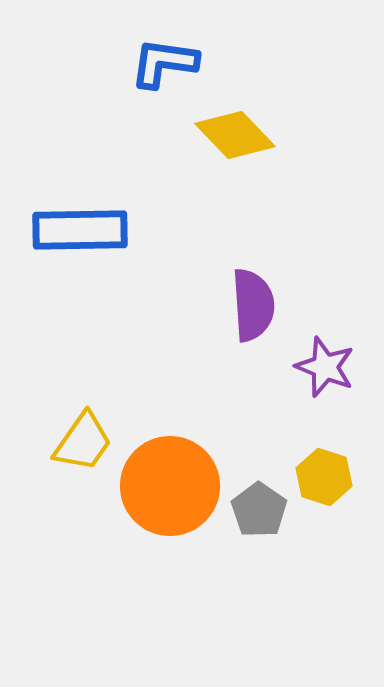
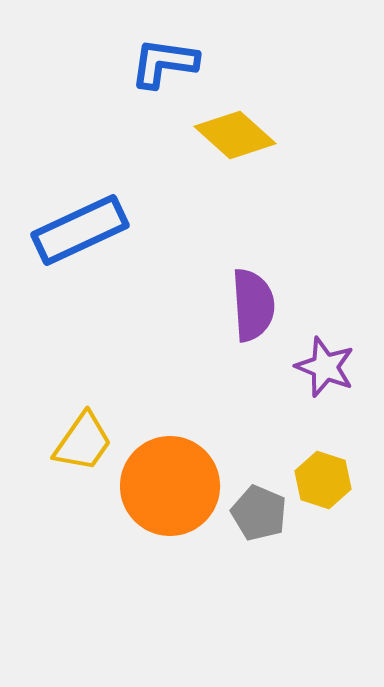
yellow diamond: rotated 4 degrees counterclockwise
blue rectangle: rotated 24 degrees counterclockwise
yellow hexagon: moved 1 px left, 3 px down
gray pentagon: moved 3 px down; rotated 12 degrees counterclockwise
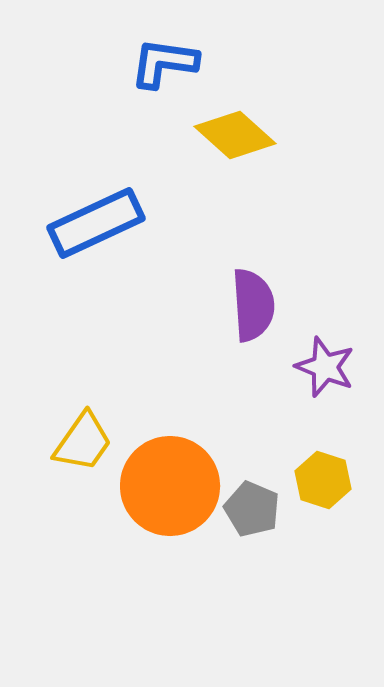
blue rectangle: moved 16 px right, 7 px up
gray pentagon: moved 7 px left, 4 px up
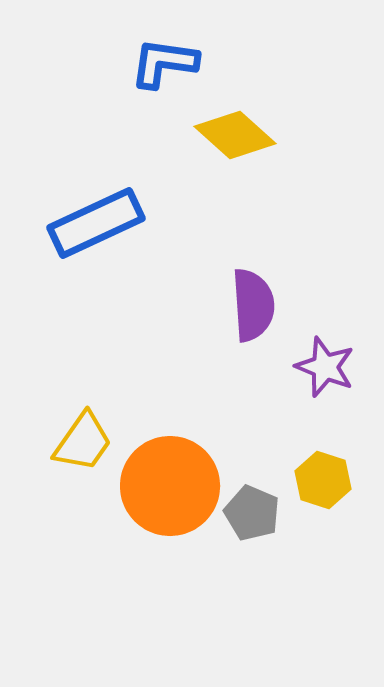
gray pentagon: moved 4 px down
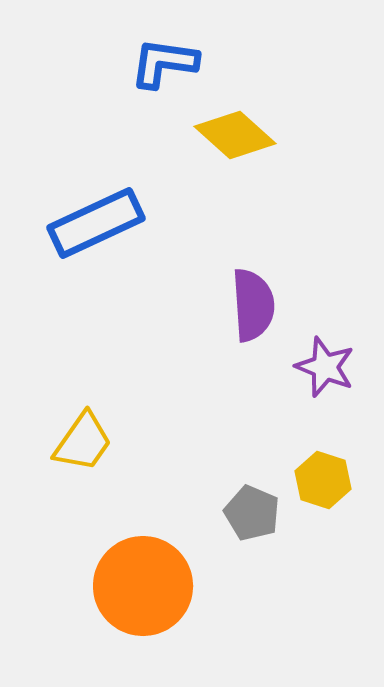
orange circle: moved 27 px left, 100 px down
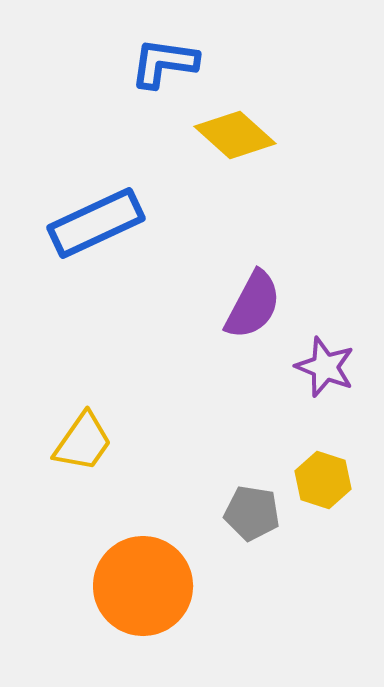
purple semicircle: rotated 32 degrees clockwise
gray pentagon: rotated 14 degrees counterclockwise
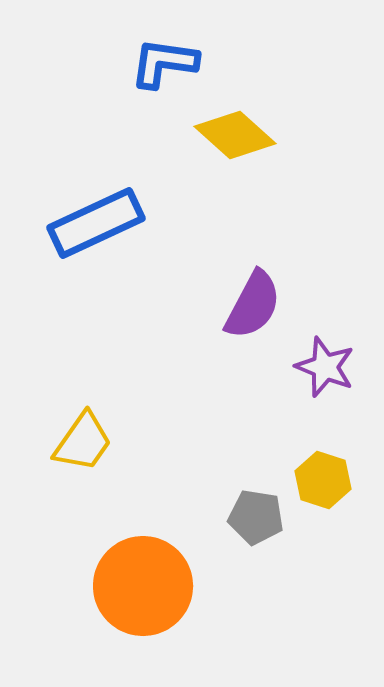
gray pentagon: moved 4 px right, 4 px down
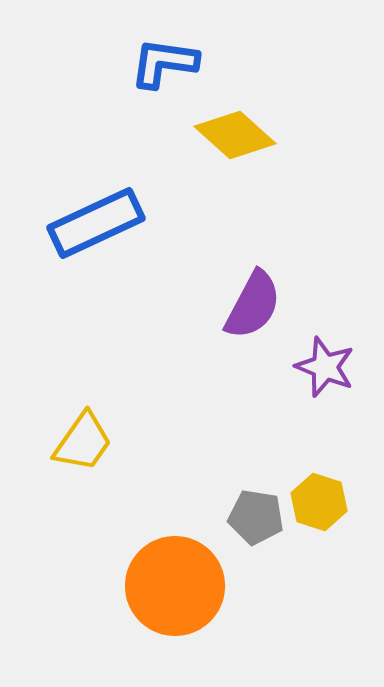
yellow hexagon: moved 4 px left, 22 px down
orange circle: moved 32 px right
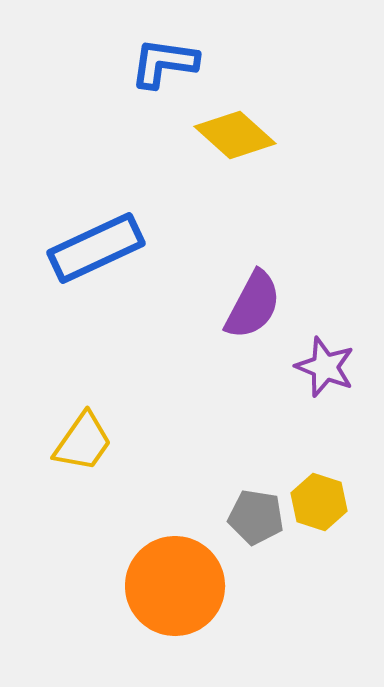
blue rectangle: moved 25 px down
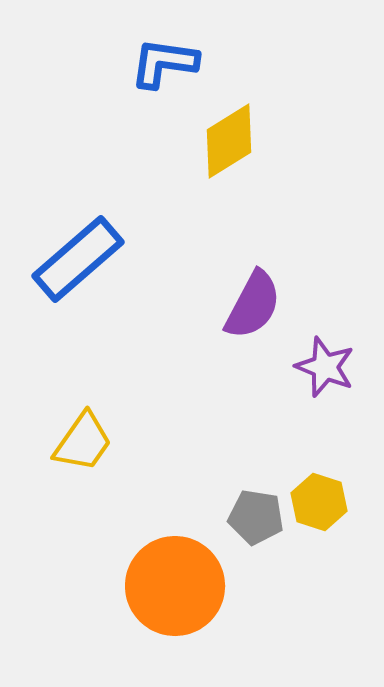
yellow diamond: moved 6 px left, 6 px down; rotated 74 degrees counterclockwise
blue rectangle: moved 18 px left, 11 px down; rotated 16 degrees counterclockwise
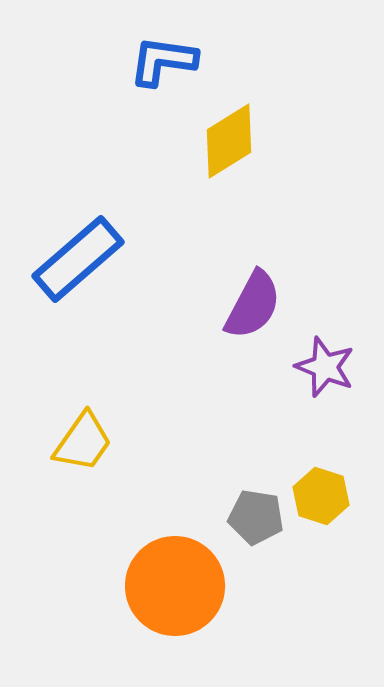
blue L-shape: moved 1 px left, 2 px up
yellow hexagon: moved 2 px right, 6 px up
